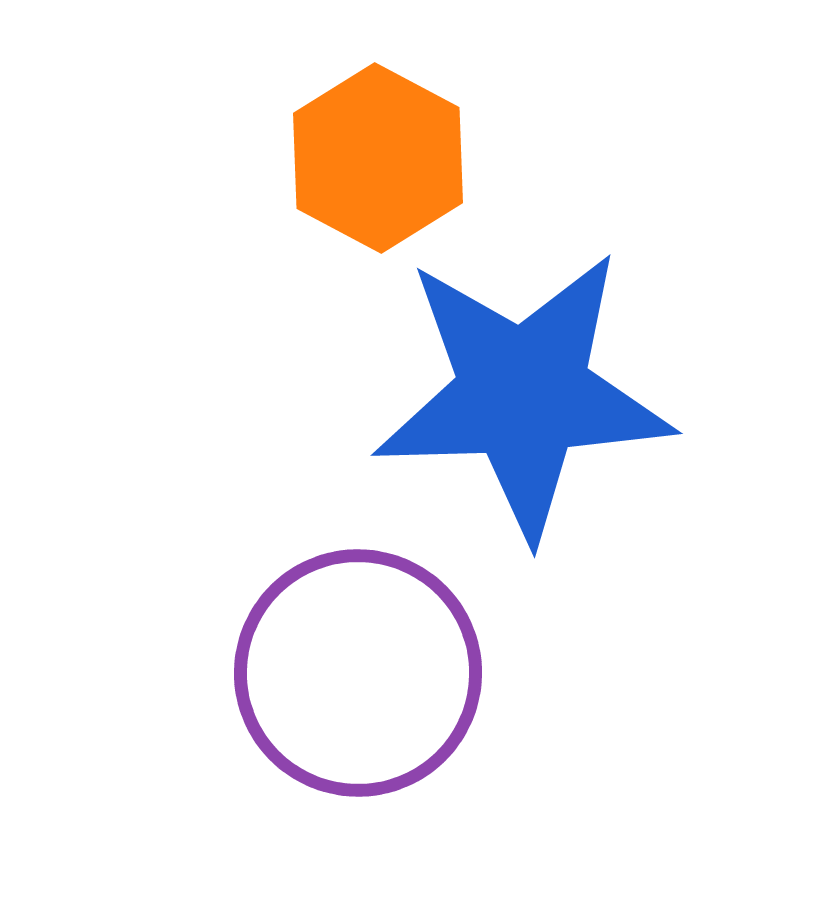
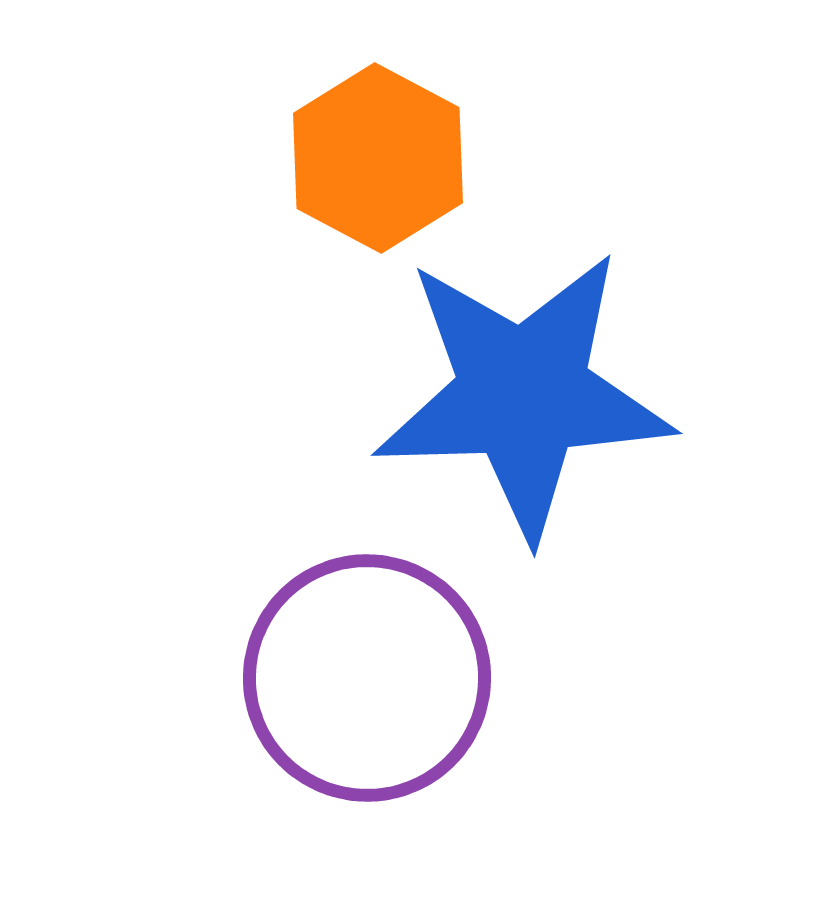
purple circle: moved 9 px right, 5 px down
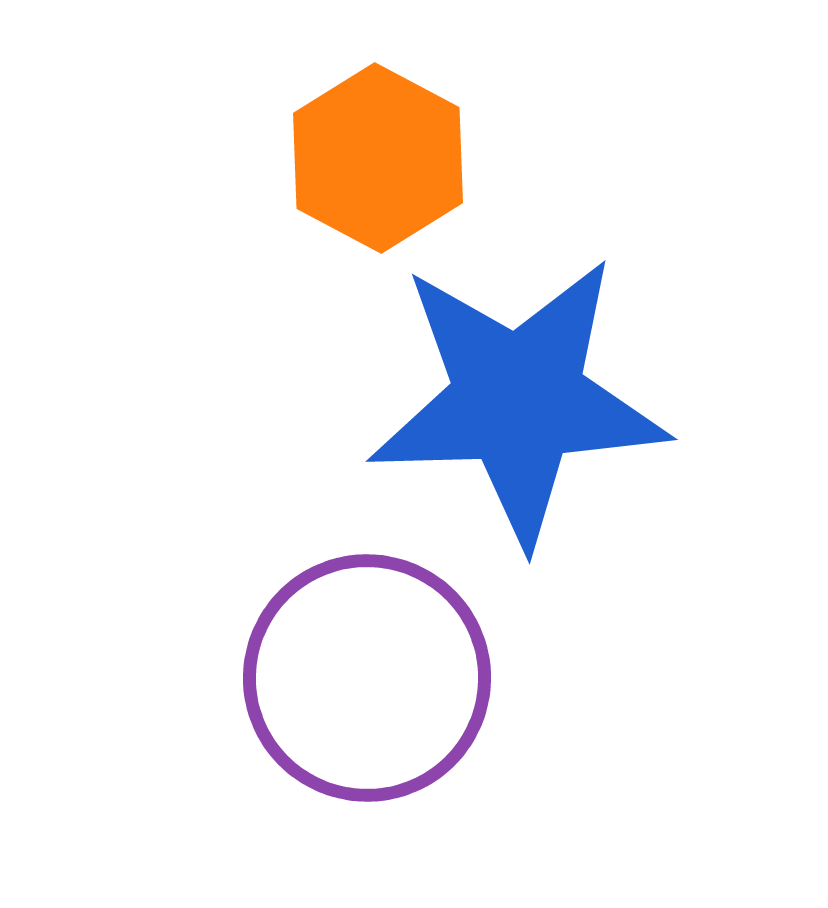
blue star: moved 5 px left, 6 px down
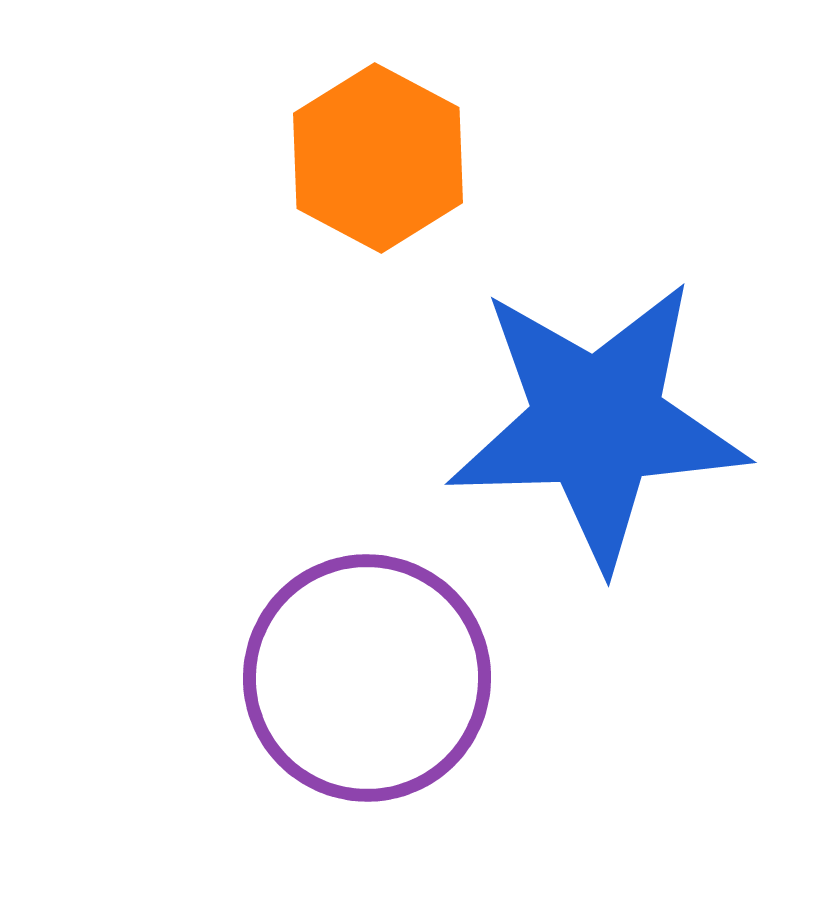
blue star: moved 79 px right, 23 px down
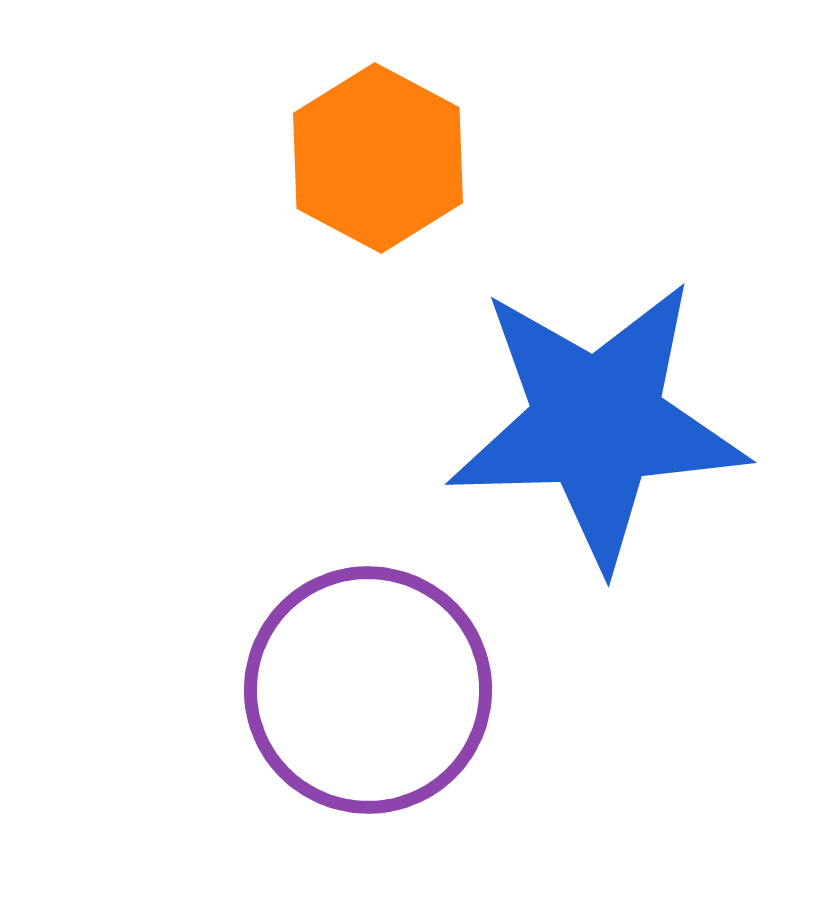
purple circle: moved 1 px right, 12 px down
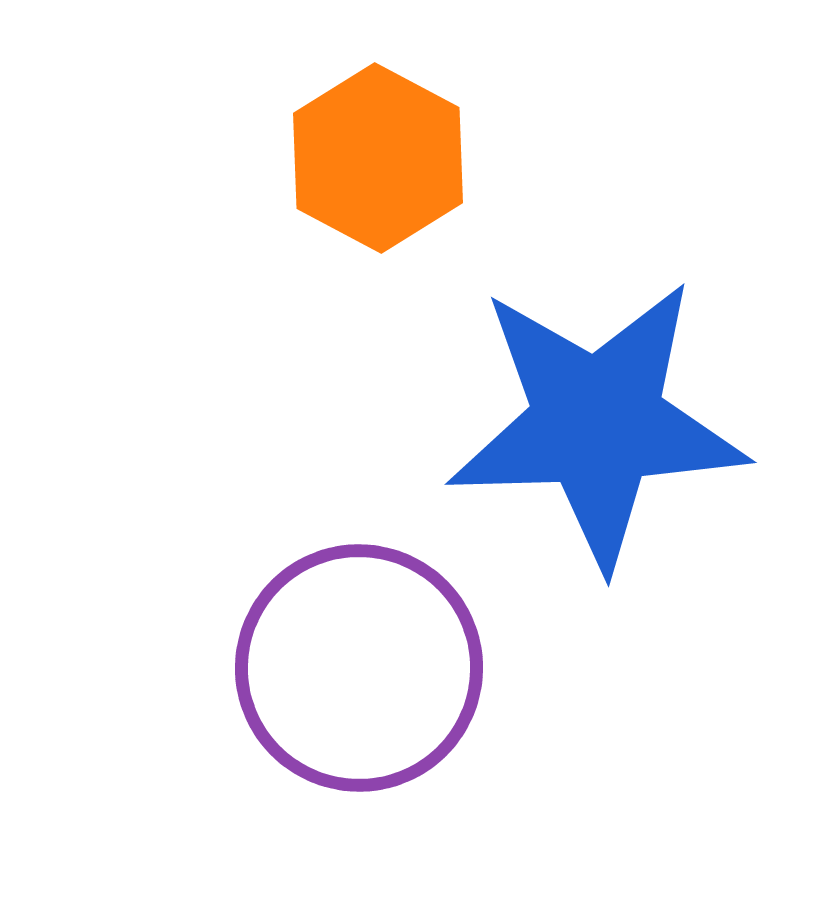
purple circle: moved 9 px left, 22 px up
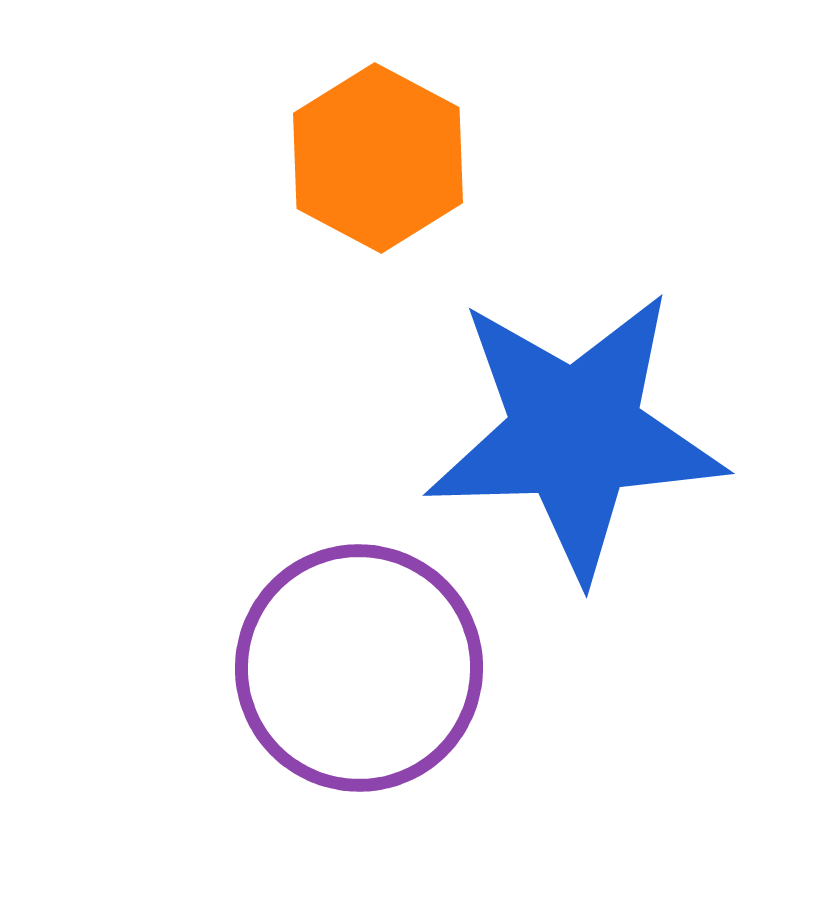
blue star: moved 22 px left, 11 px down
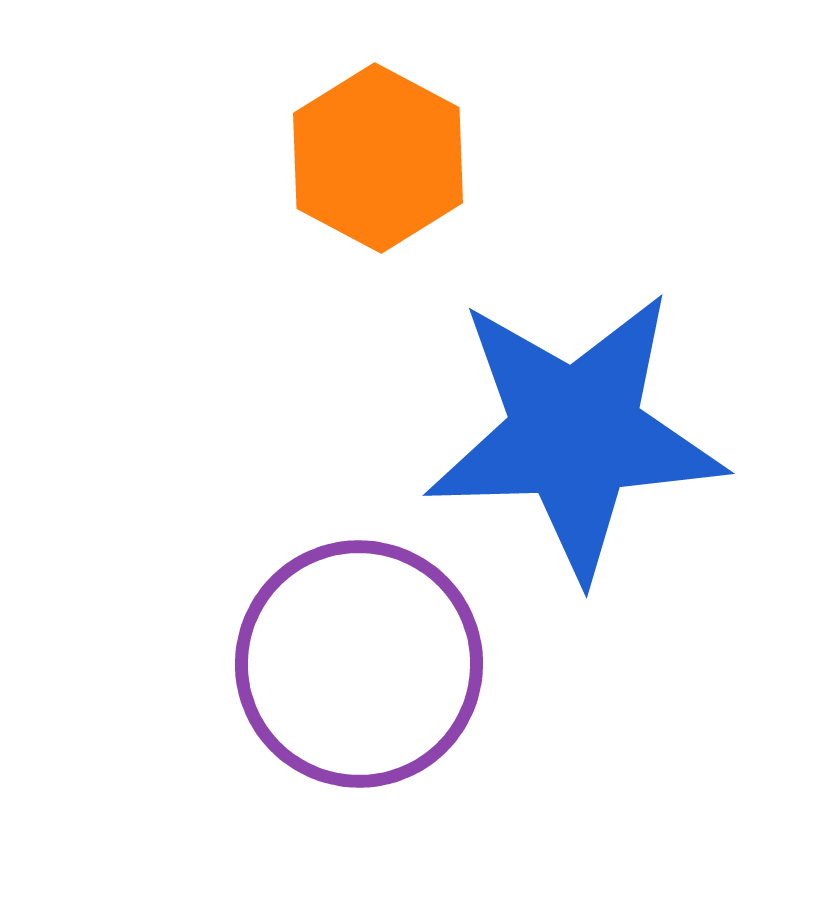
purple circle: moved 4 px up
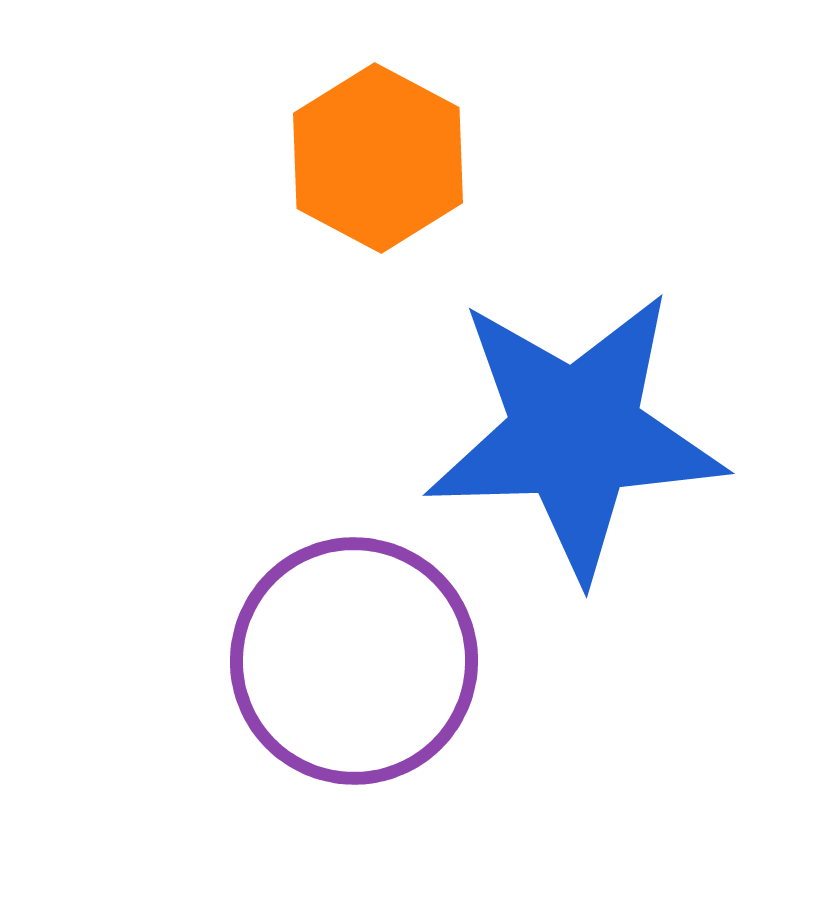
purple circle: moved 5 px left, 3 px up
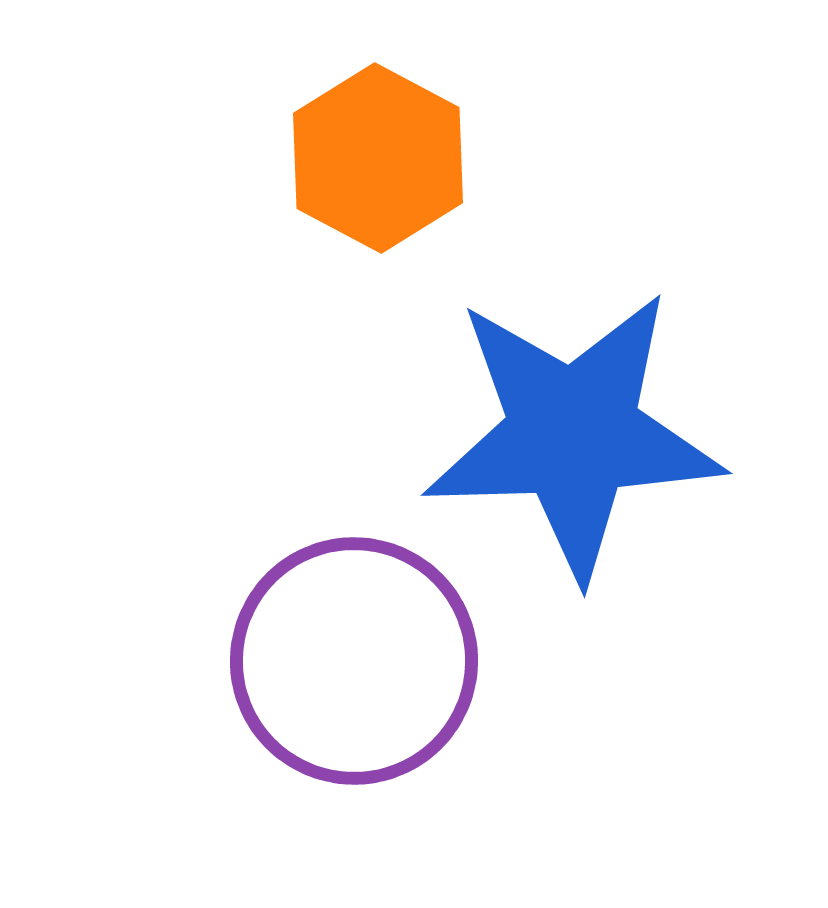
blue star: moved 2 px left
